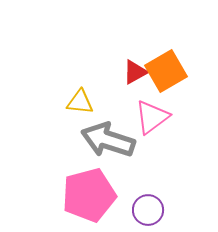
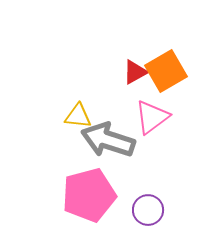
yellow triangle: moved 2 px left, 14 px down
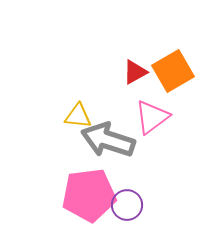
orange square: moved 7 px right
pink pentagon: rotated 8 degrees clockwise
purple circle: moved 21 px left, 5 px up
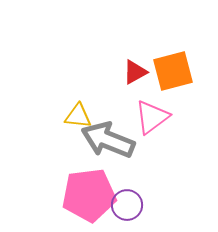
orange square: rotated 15 degrees clockwise
gray arrow: rotated 4 degrees clockwise
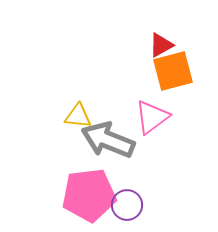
red triangle: moved 26 px right, 27 px up
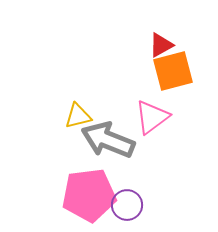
yellow triangle: rotated 20 degrees counterclockwise
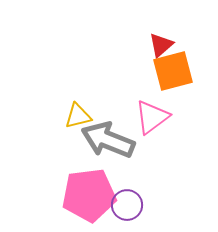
red triangle: rotated 12 degrees counterclockwise
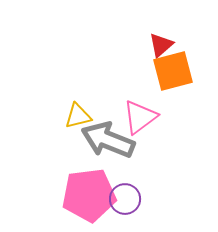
pink triangle: moved 12 px left
purple circle: moved 2 px left, 6 px up
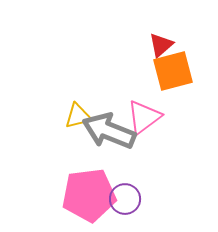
pink triangle: moved 4 px right
gray arrow: moved 1 px right, 9 px up
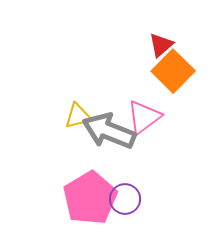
orange square: rotated 30 degrees counterclockwise
pink pentagon: moved 1 px right, 3 px down; rotated 24 degrees counterclockwise
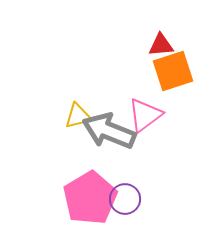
red triangle: rotated 36 degrees clockwise
orange square: rotated 27 degrees clockwise
pink triangle: moved 1 px right, 2 px up
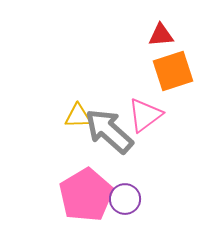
red triangle: moved 10 px up
yellow triangle: rotated 12 degrees clockwise
gray arrow: rotated 20 degrees clockwise
pink pentagon: moved 4 px left, 3 px up
